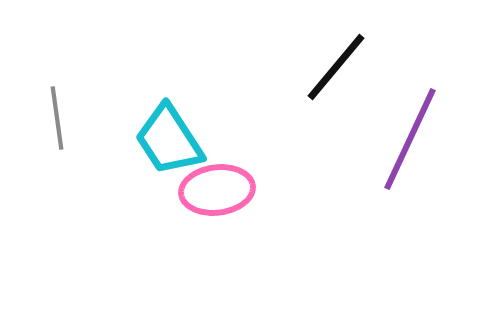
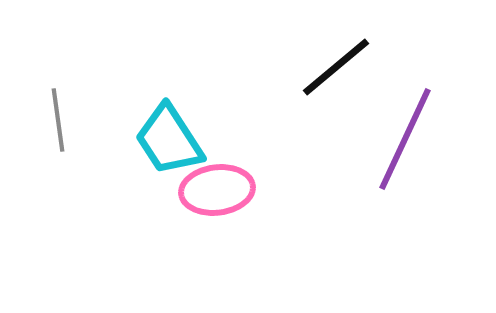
black line: rotated 10 degrees clockwise
gray line: moved 1 px right, 2 px down
purple line: moved 5 px left
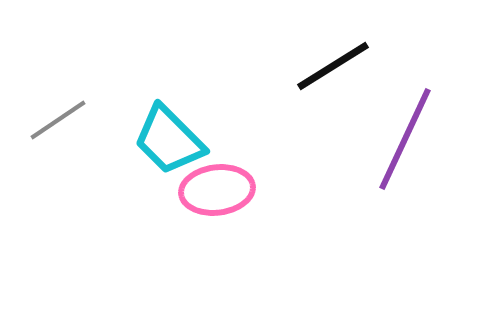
black line: moved 3 px left, 1 px up; rotated 8 degrees clockwise
gray line: rotated 64 degrees clockwise
cyan trapezoid: rotated 12 degrees counterclockwise
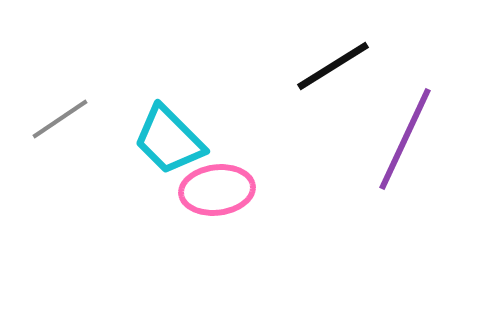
gray line: moved 2 px right, 1 px up
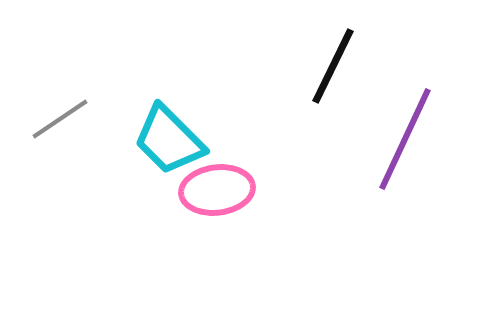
black line: rotated 32 degrees counterclockwise
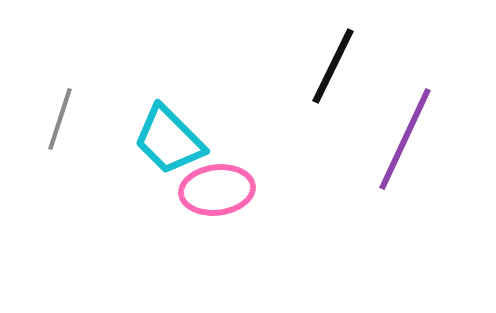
gray line: rotated 38 degrees counterclockwise
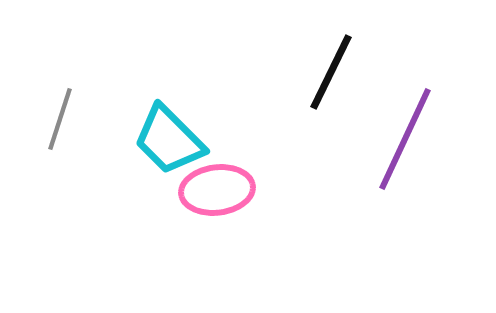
black line: moved 2 px left, 6 px down
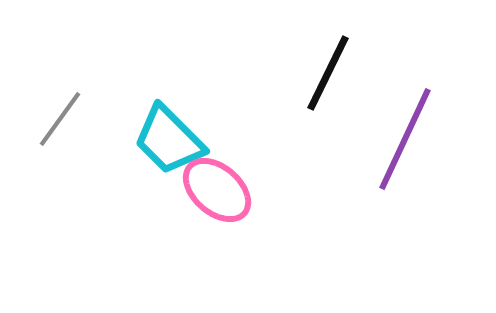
black line: moved 3 px left, 1 px down
gray line: rotated 18 degrees clockwise
pink ellipse: rotated 48 degrees clockwise
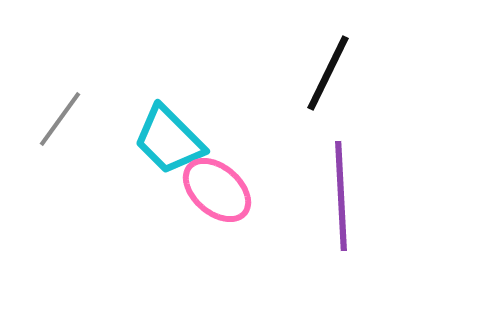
purple line: moved 64 px left, 57 px down; rotated 28 degrees counterclockwise
